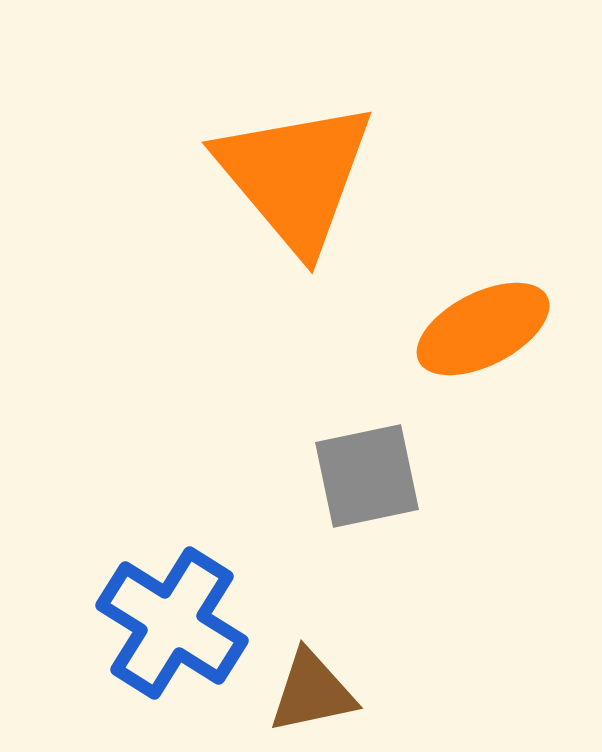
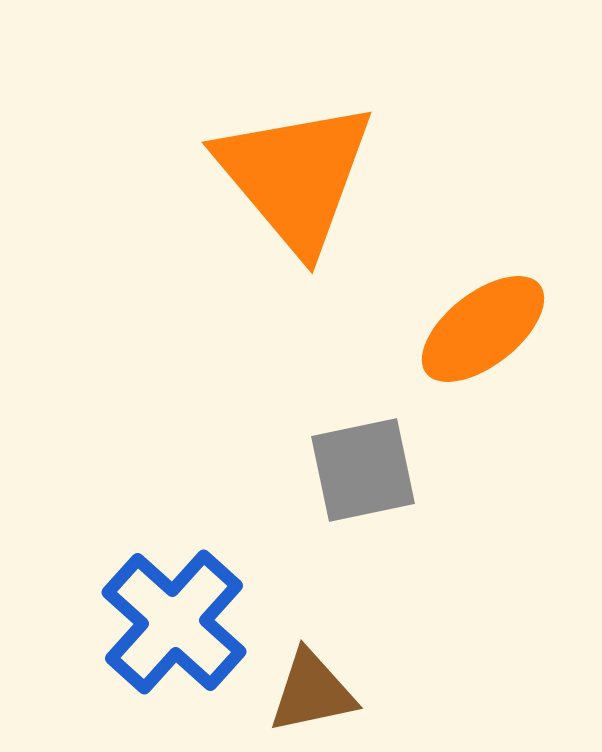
orange ellipse: rotated 11 degrees counterclockwise
gray square: moved 4 px left, 6 px up
blue cross: moved 2 px right, 1 px up; rotated 10 degrees clockwise
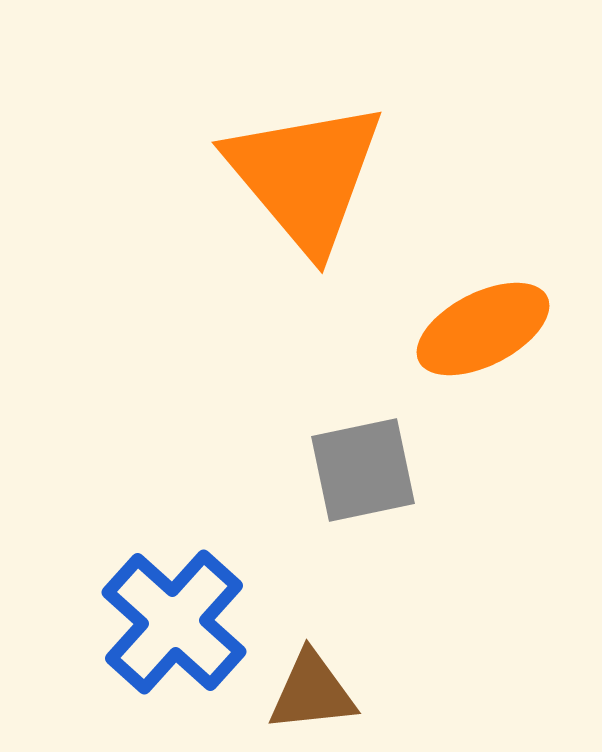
orange triangle: moved 10 px right
orange ellipse: rotated 11 degrees clockwise
brown triangle: rotated 6 degrees clockwise
